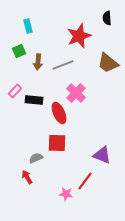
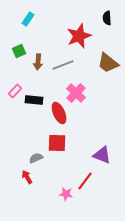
cyan rectangle: moved 7 px up; rotated 48 degrees clockwise
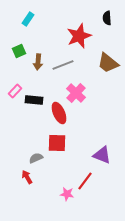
pink star: moved 1 px right
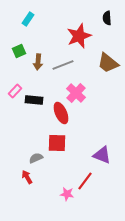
red ellipse: moved 2 px right
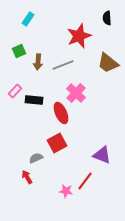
red square: rotated 30 degrees counterclockwise
pink star: moved 1 px left, 3 px up
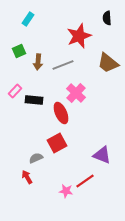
red line: rotated 18 degrees clockwise
